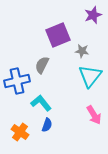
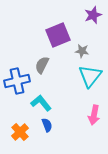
pink arrow: rotated 42 degrees clockwise
blue semicircle: rotated 40 degrees counterclockwise
orange cross: rotated 12 degrees clockwise
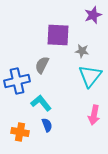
purple square: rotated 25 degrees clockwise
orange cross: rotated 36 degrees counterclockwise
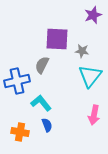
purple square: moved 1 px left, 4 px down
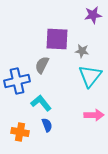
purple star: rotated 12 degrees clockwise
pink arrow: rotated 102 degrees counterclockwise
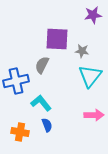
blue cross: moved 1 px left
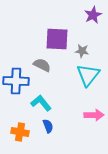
purple star: rotated 18 degrees counterclockwise
gray semicircle: rotated 90 degrees clockwise
cyan triangle: moved 2 px left, 1 px up
blue cross: rotated 15 degrees clockwise
blue semicircle: moved 1 px right, 1 px down
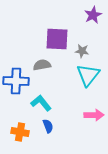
gray semicircle: rotated 36 degrees counterclockwise
